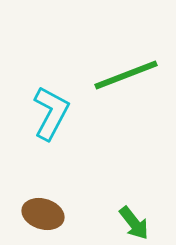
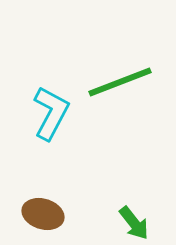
green line: moved 6 px left, 7 px down
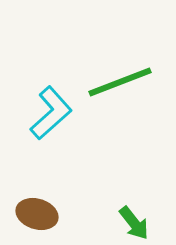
cyan L-shape: rotated 20 degrees clockwise
brown ellipse: moved 6 px left
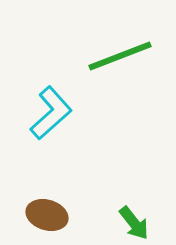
green line: moved 26 px up
brown ellipse: moved 10 px right, 1 px down
